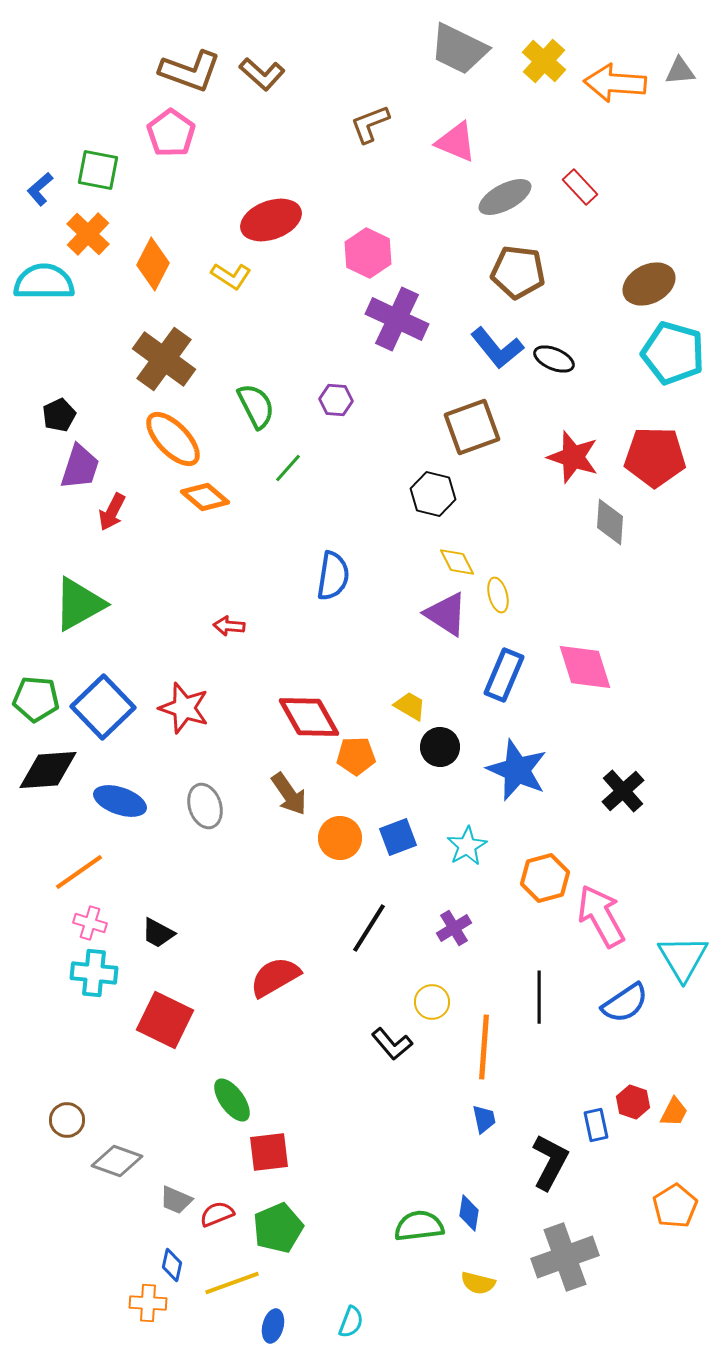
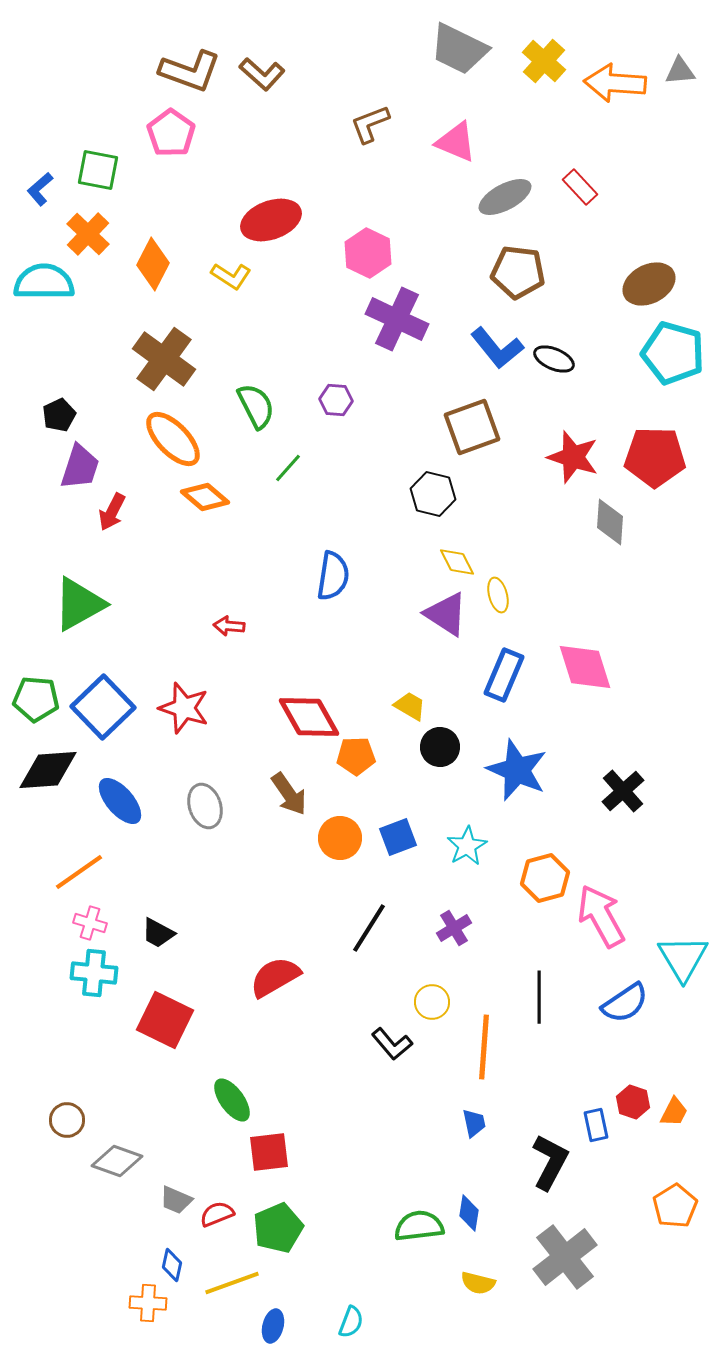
blue ellipse at (120, 801): rotated 30 degrees clockwise
blue trapezoid at (484, 1119): moved 10 px left, 4 px down
gray cross at (565, 1257): rotated 18 degrees counterclockwise
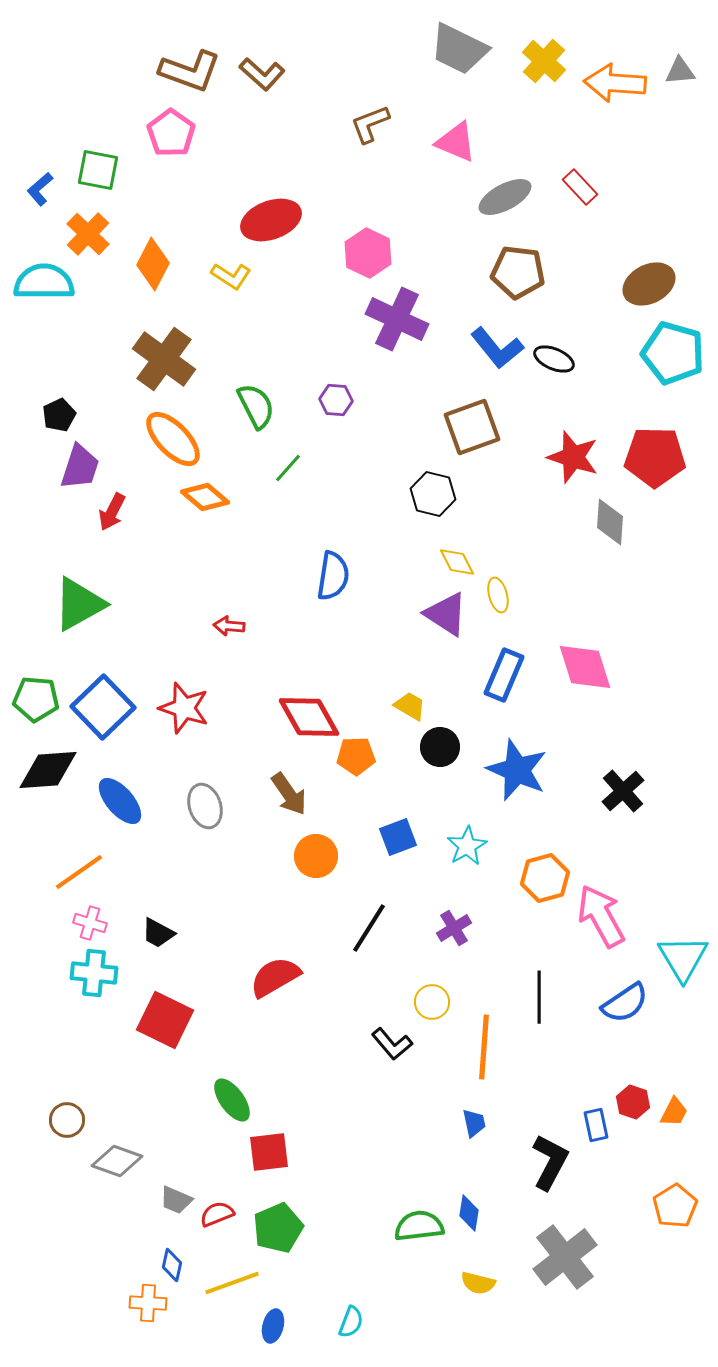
orange circle at (340, 838): moved 24 px left, 18 px down
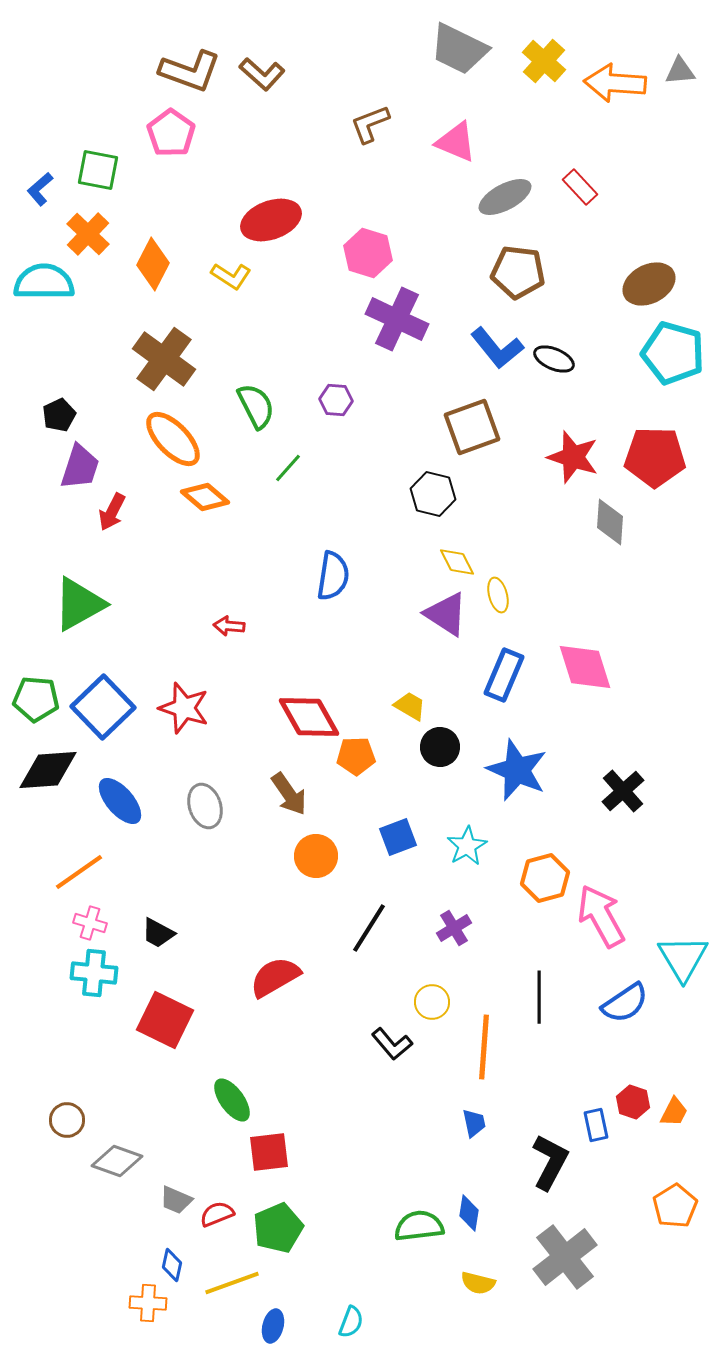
pink hexagon at (368, 253): rotated 9 degrees counterclockwise
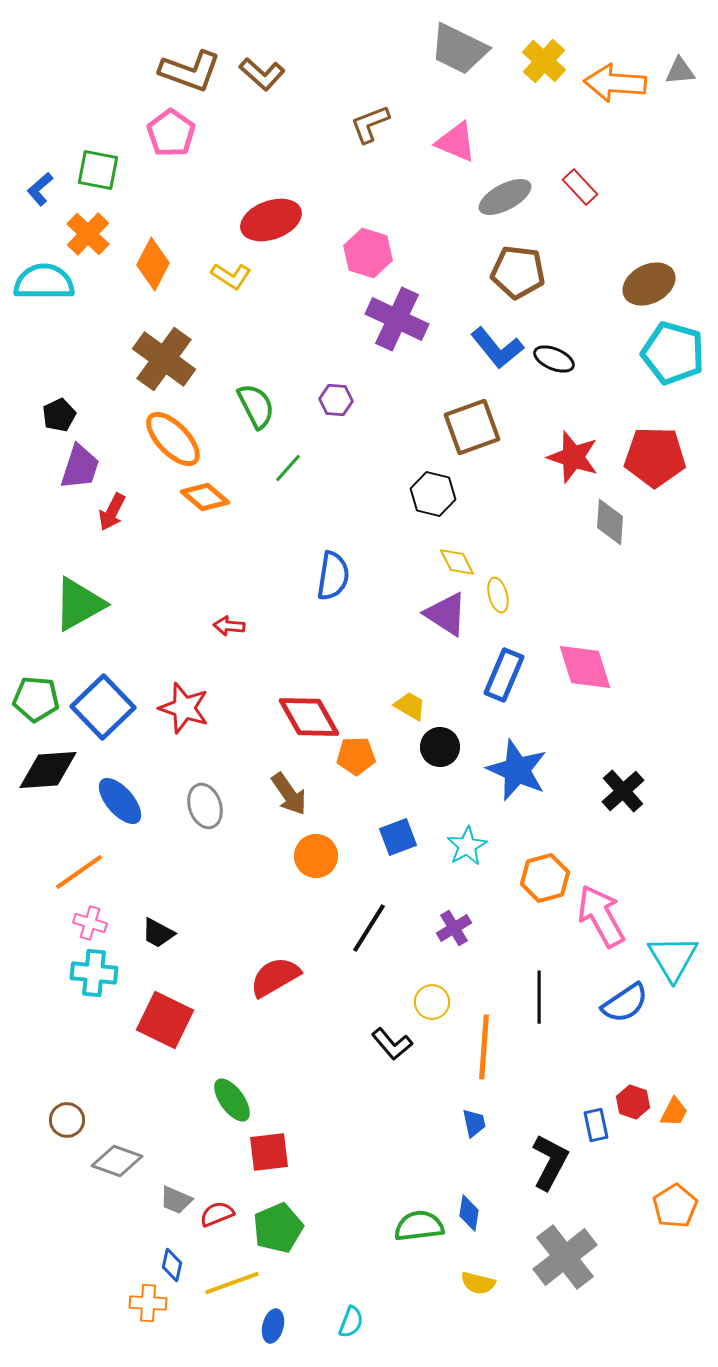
cyan triangle at (683, 958): moved 10 px left
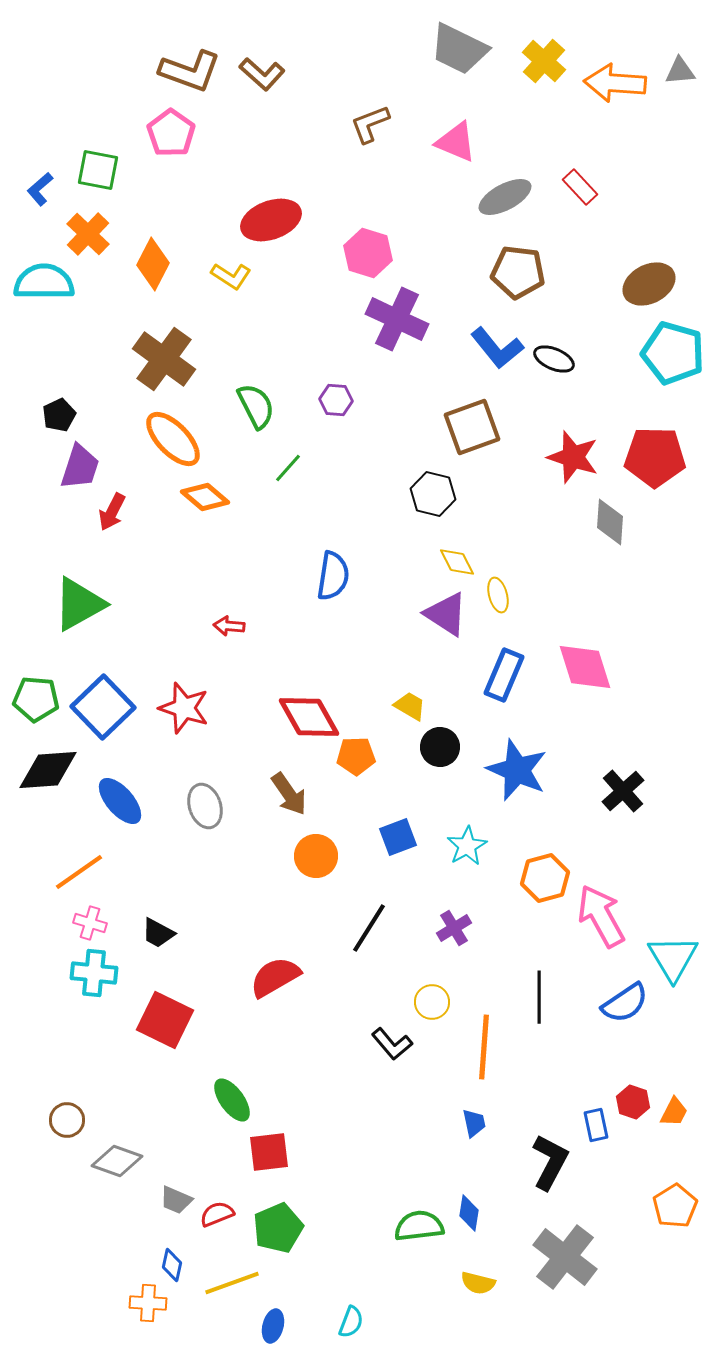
gray cross at (565, 1257): rotated 14 degrees counterclockwise
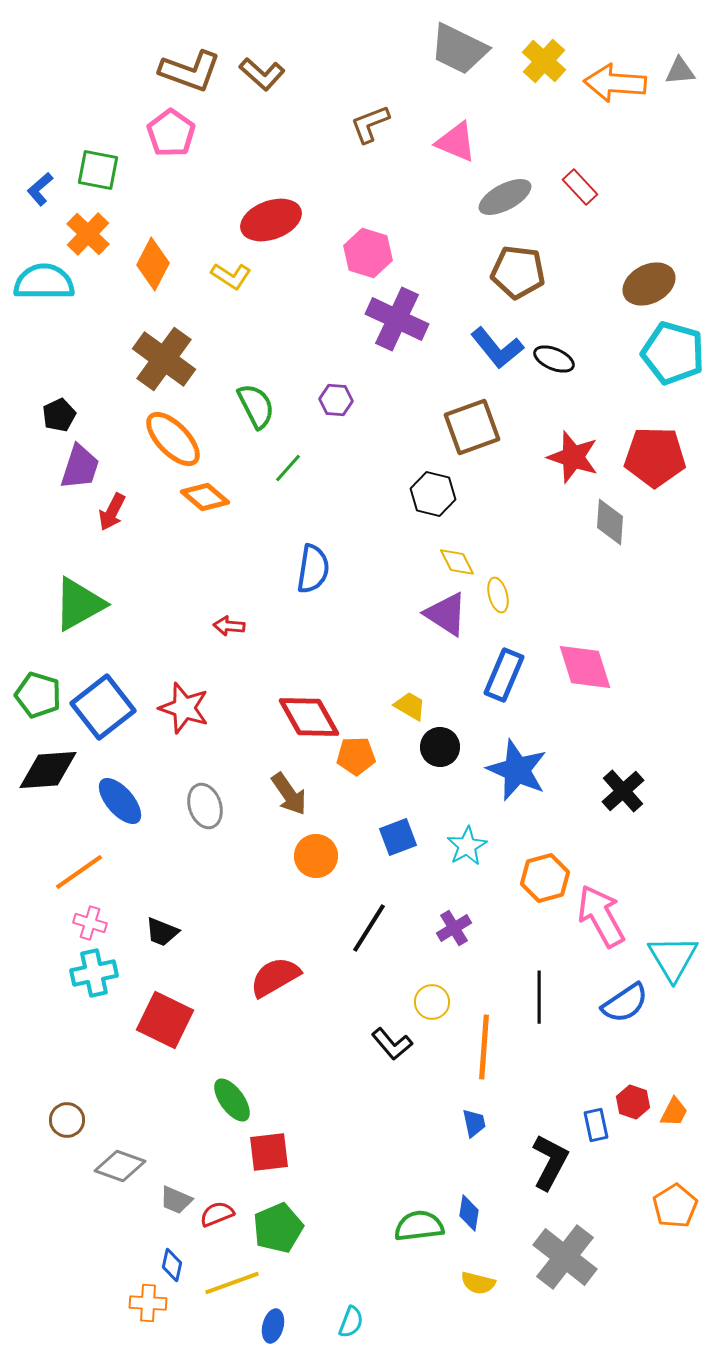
blue semicircle at (333, 576): moved 20 px left, 7 px up
green pentagon at (36, 699): moved 2 px right, 4 px up; rotated 12 degrees clockwise
blue square at (103, 707): rotated 6 degrees clockwise
black trapezoid at (158, 933): moved 4 px right, 1 px up; rotated 6 degrees counterclockwise
cyan cross at (94, 973): rotated 18 degrees counterclockwise
gray diamond at (117, 1161): moved 3 px right, 5 px down
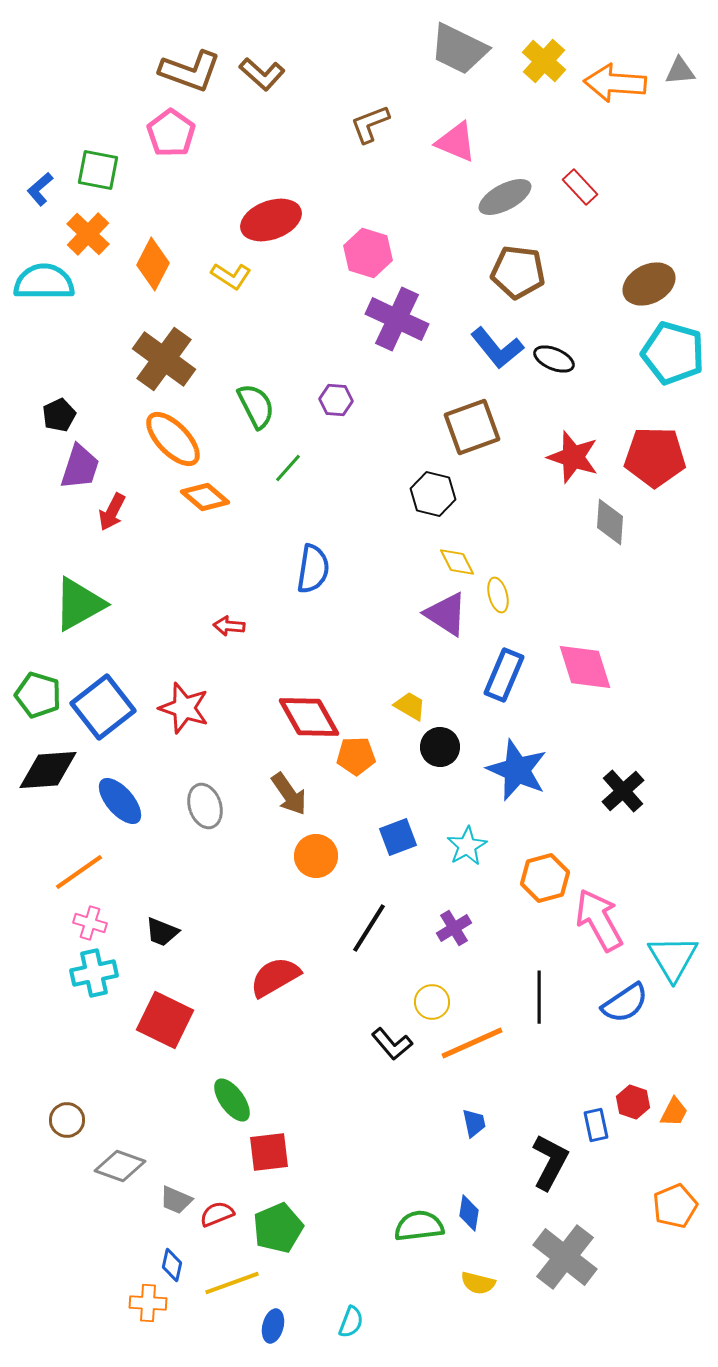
pink arrow at (601, 916): moved 2 px left, 4 px down
orange line at (484, 1047): moved 12 px left, 4 px up; rotated 62 degrees clockwise
orange pentagon at (675, 1206): rotated 9 degrees clockwise
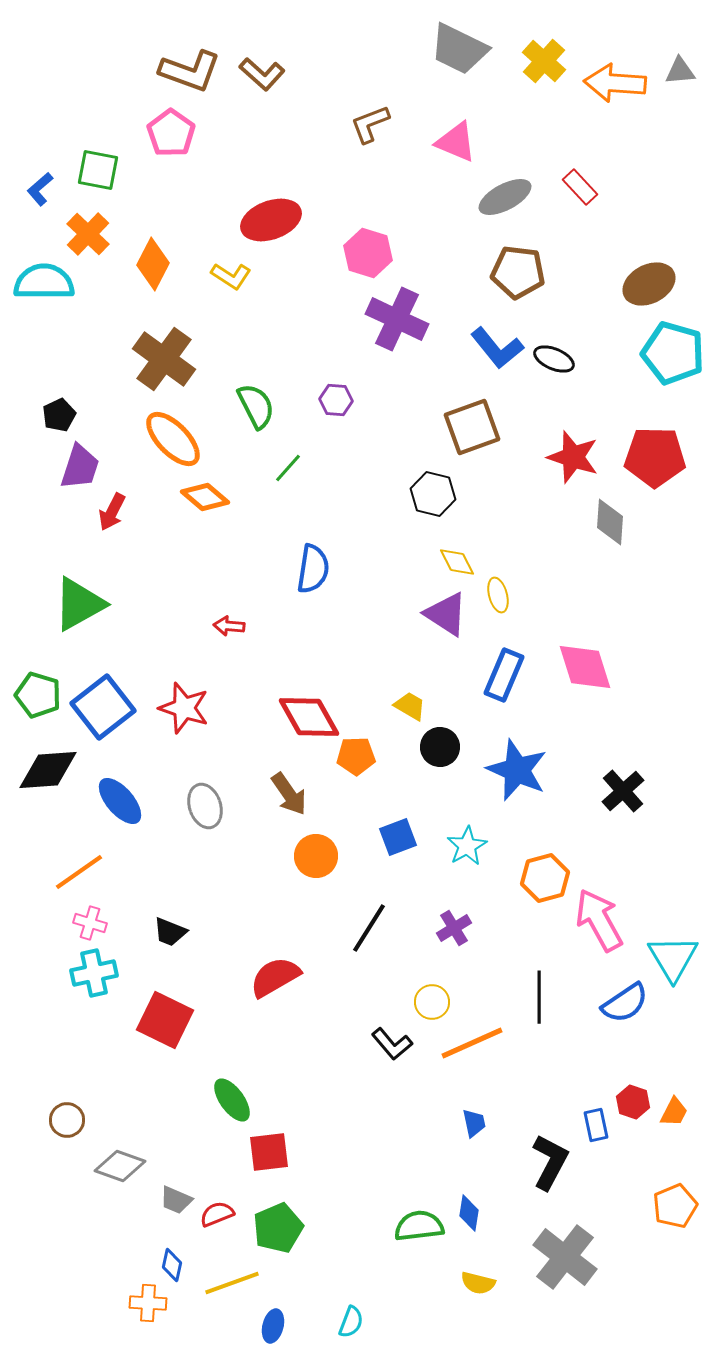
black trapezoid at (162, 932): moved 8 px right
